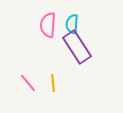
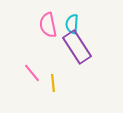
pink semicircle: rotated 15 degrees counterclockwise
pink line: moved 4 px right, 10 px up
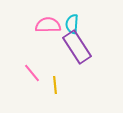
pink semicircle: rotated 100 degrees clockwise
yellow line: moved 2 px right, 2 px down
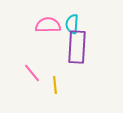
purple rectangle: rotated 36 degrees clockwise
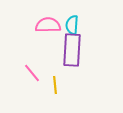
cyan semicircle: moved 1 px down
purple rectangle: moved 5 px left, 3 px down
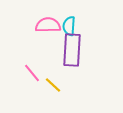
cyan semicircle: moved 3 px left, 1 px down
yellow line: moved 2 px left; rotated 42 degrees counterclockwise
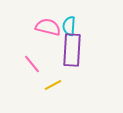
pink semicircle: moved 2 px down; rotated 15 degrees clockwise
pink line: moved 9 px up
yellow line: rotated 72 degrees counterclockwise
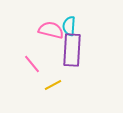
pink semicircle: moved 3 px right, 3 px down
